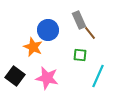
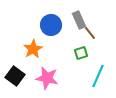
blue circle: moved 3 px right, 5 px up
orange star: moved 2 px down; rotated 18 degrees clockwise
green square: moved 1 px right, 2 px up; rotated 24 degrees counterclockwise
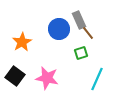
blue circle: moved 8 px right, 4 px down
brown line: moved 2 px left
orange star: moved 11 px left, 7 px up
cyan line: moved 1 px left, 3 px down
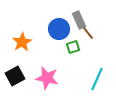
green square: moved 8 px left, 6 px up
black square: rotated 24 degrees clockwise
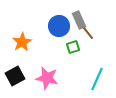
blue circle: moved 3 px up
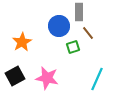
gray rectangle: moved 8 px up; rotated 24 degrees clockwise
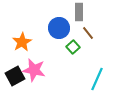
blue circle: moved 2 px down
green square: rotated 24 degrees counterclockwise
pink star: moved 13 px left, 8 px up
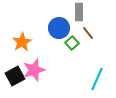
green square: moved 1 px left, 4 px up
pink star: rotated 30 degrees counterclockwise
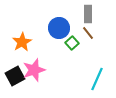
gray rectangle: moved 9 px right, 2 px down
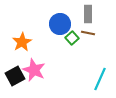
blue circle: moved 1 px right, 4 px up
brown line: rotated 40 degrees counterclockwise
green square: moved 5 px up
pink star: rotated 30 degrees counterclockwise
cyan line: moved 3 px right
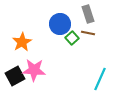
gray rectangle: rotated 18 degrees counterclockwise
pink star: rotated 20 degrees counterclockwise
